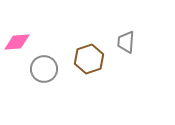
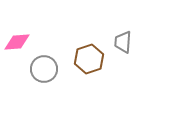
gray trapezoid: moved 3 px left
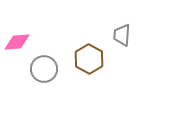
gray trapezoid: moved 1 px left, 7 px up
brown hexagon: rotated 12 degrees counterclockwise
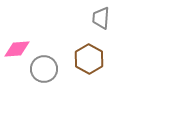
gray trapezoid: moved 21 px left, 17 px up
pink diamond: moved 7 px down
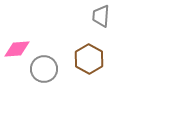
gray trapezoid: moved 2 px up
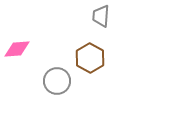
brown hexagon: moved 1 px right, 1 px up
gray circle: moved 13 px right, 12 px down
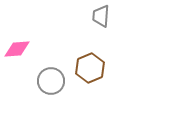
brown hexagon: moved 10 px down; rotated 8 degrees clockwise
gray circle: moved 6 px left
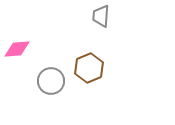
brown hexagon: moved 1 px left
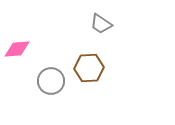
gray trapezoid: moved 8 px down; rotated 60 degrees counterclockwise
brown hexagon: rotated 20 degrees clockwise
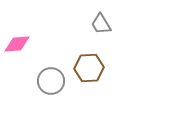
gray trapezoid: rotated 25 degrees clockwise
pink diamond: moved 5 px up
